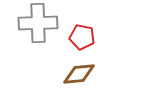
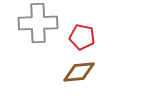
brown diamond: moved 2 px up
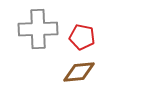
gray cross: moved 6 px down
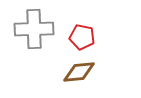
gray cross: moved 4 px left
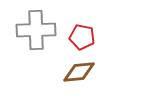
gray cross: moved 2 px right, 1 px down
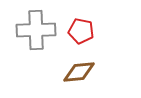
red pentagon: moved 1 px left, 6 px up
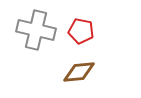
gray cross: rotated 15 degrees clockwise
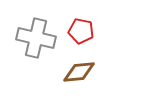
gray cross: moved 8 px down
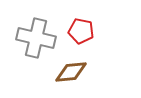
brown diamond: moved 8 px left
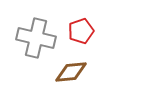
red pentagon: rotated 30 degrees counterclockwise
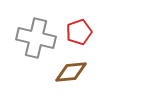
red pentagon: moved 2 px left, 1 px down
